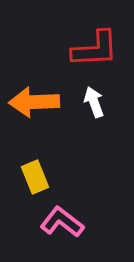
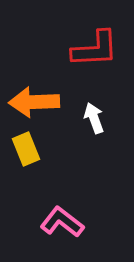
white arrow: moved 16 px down
yellow rectangle: moved 9 px left, 28 px up
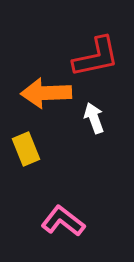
red L-shape: moved 1 px right, 8 px down; rotated 9 degrees counterclockwise
orange arrow: moved 12 px right, 9 px up
pink L-shape: moved 1 px right, 1 px up
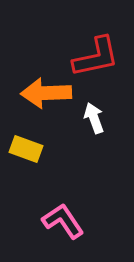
yellow rectangle: rotated 48 degrees counterclockwise
pink L-shape: rotated 18 degrees clockwise
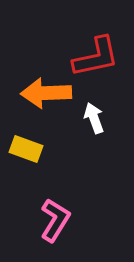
pink L-shape: moved 8 px left, 1 px up; rotated 66 degrees clockwise
